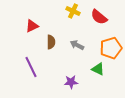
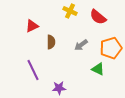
yellow cross: moved 3 px left
red semicircle: moved 1 px left
gray arrow: moved 4 px right; rotated 64 degrees counterclockwise
purple line: moved 2 px right, 3 px down
purple star: moved 12 px left, 6 px down
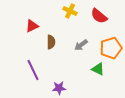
red semicircle: moved 1 px right, 1 px up
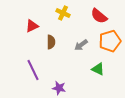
yellow cross: moved 7 px left, 2 px down
orange pentagon: moved 1 px left, 7 px up
purple star: rotated 16 degrees clockwise
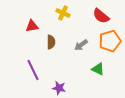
red semicircle: moved 2 px right
red triangle: rotated 16 degrees clockwise
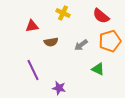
brown semicircle: rotated 80 degrees clockwise
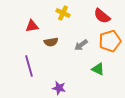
red semicircle: moved 1 px right
purple line: moved 4 px left, 4 px up; rotated 10 degrees clockwise
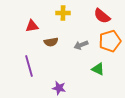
yellow cross: rotated 24 degrees counterclockwise
gray arrow: rotated 16 degrees clockwise
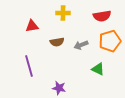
red semicircle: rotated 48 degrees counterclockwise
brown semicircle: moved 6 px right
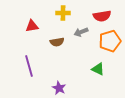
gray arrow: moved 13 px up
purple star: rotated 16 degrees clockwise
